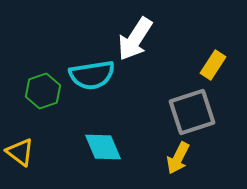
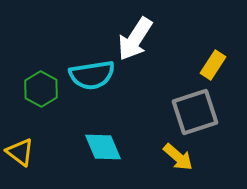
green hexagon: moved 2 px left, 2 px up; rotated 12 degrees counterclockwise
gray square: moved 3 px right
yellow arrow: moved 1 px up; rotated 76 degrees counterclockwise
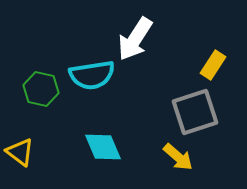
green hexagon: rotated 16 degrees counterclockwise
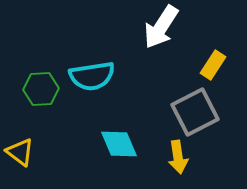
white arrow: moved 26 px right, 12 px up
cyan semicircle: moved 1 px down
green hexagon: rotated 16 degrees counterclockwise
gray square: rotated 9 degrees counterclockwise
cyan diamond: moved 16 px right, 3 px up
yellow arrow: rotated 40 degrees clockwise
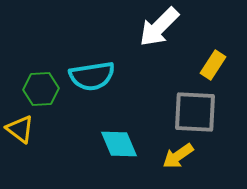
white arrow: moved 2 px left; rotated 12 degrees clockwise
gray square: rotated 30 degrees clockwise
yellow triangle: moved 23 px up
yellow arrow: moved 1 px up; rotated 64 degrees clockwise
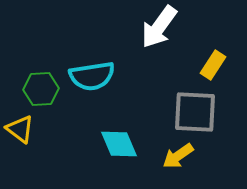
white arrow: rotated 9 degrees counterclockwise
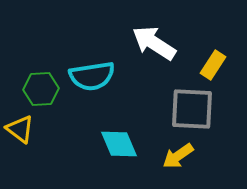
white arrow: moved 5 px left, 16 px down; rotated 87 degrees clockwise
gray square: moved 3 px left, 3 px up
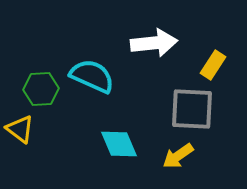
white arrow: rotated 141 degrees clockwise
cyan semicircle: rotated 147 degrees counterclockwise
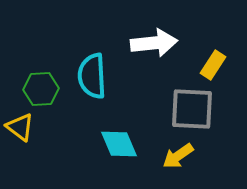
cyan semicircle: rotated 117 degrees counterclockwise
yellow triangle: moved 2 px up
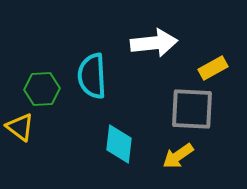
yellow rectangle: moved 3 px down; rotated 28 degrees clockwise
green hexagon: moved 1 px right
cyan diamond: rotated 30 degrees clockwise
